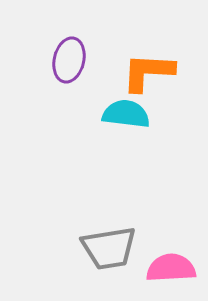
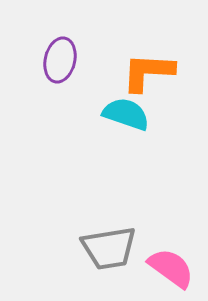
purple ellipse: moved 9 px left
cyan semicircle: rotated 12 degrees clockwise
pink semicircle: rotated 39 degrees clockwise
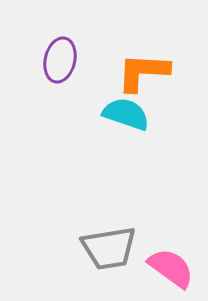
orange L-shape: moved 5 px left
